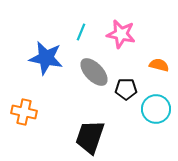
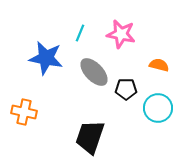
cyan line: moved 1 px left, 1 px down
cyan circle: moved 2 px right, 1 px up
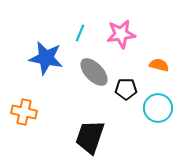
pink star: rotated 20 degrees counterclockwise
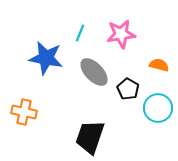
black pentagon: moved 2 px right; rotated 30 degrees clockwise
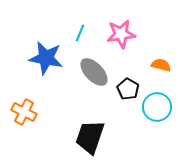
orange semicircle: moved 2 px right
cyan circle: moved 1 px left, 1 px up
orange cross: rotated 15 degrees clockwise
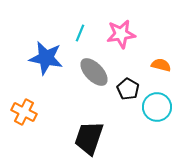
black trapezoid: moved 1 px left, 1 px down
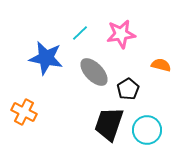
cyan line: rotated 24 degrees clockwise
black pentagon: rotated 10 degrees clockwise
cyan circle: moved 10 px left, 23 px down
black trapezoid: moved 20 px right, 14 px up
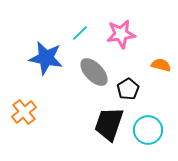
orange cross: rotated 25 degrees clockwise
cyan circle: moved 1 px right
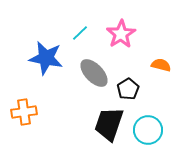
pink star: rotated 24 degrees counterclockwise
gray ellipse: moved 1 px down
orange cross: rotated 30 degrees clockwise
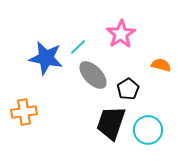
cyan line: moved 2 px left, 14 px down
gray ellipse: moved 1 px left, 2 px down
black trapezoid: moved 2 px right, 1 px up
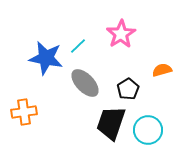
cyan line: moved 1 px up
orange semicircle: moved 1 px right, 5 px down; rotated 30 degrees counterclockwise
gray ellipse: moved 8 px left, 8 px down
